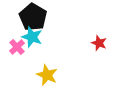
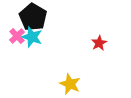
red star: rotated 21 degrees clockwise
pink cross: moved 11 px up
yellow star: moved 23 px right, 9 px down
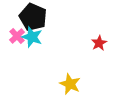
black pentagon: rotated 8 degrees counterclockwise
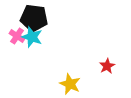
black pentagon: moved 1 px right, 1 px down; rotated 16 degrees counterclockwise
pink cross: rotated 14 degrees counterclockwise
red star: moved 8 px right, 23 px down
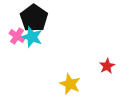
black pentagon: rotated 28 degrees clockwise
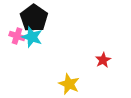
pink cross: rotated 14 degrees counterclockwise
red star: moved 4 px left, 6 px up
yellow star: moved 1 px left
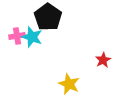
black pentagon: moved 14 px right, 1 px up
pink cross: rotated 28 degrees counterclockwise
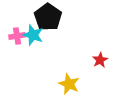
cyan star: moved 1 px right, 2 px up
red star: moved 3 px left
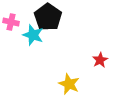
pink cross: moved 6 px left, 14 px up; rotated 21 degrees clockwise
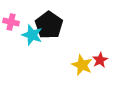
black pentagon: moved 1 px right, 8 px down
cyan star: moved 1 px left
yellow star: moved 13 px right, 19 px up
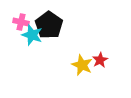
pink cross: moved 10 px right
